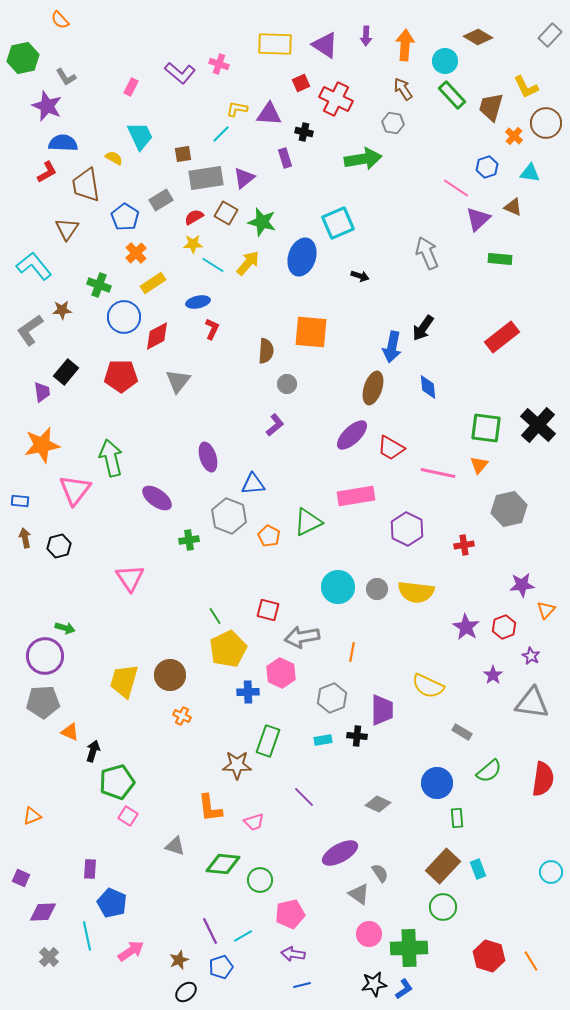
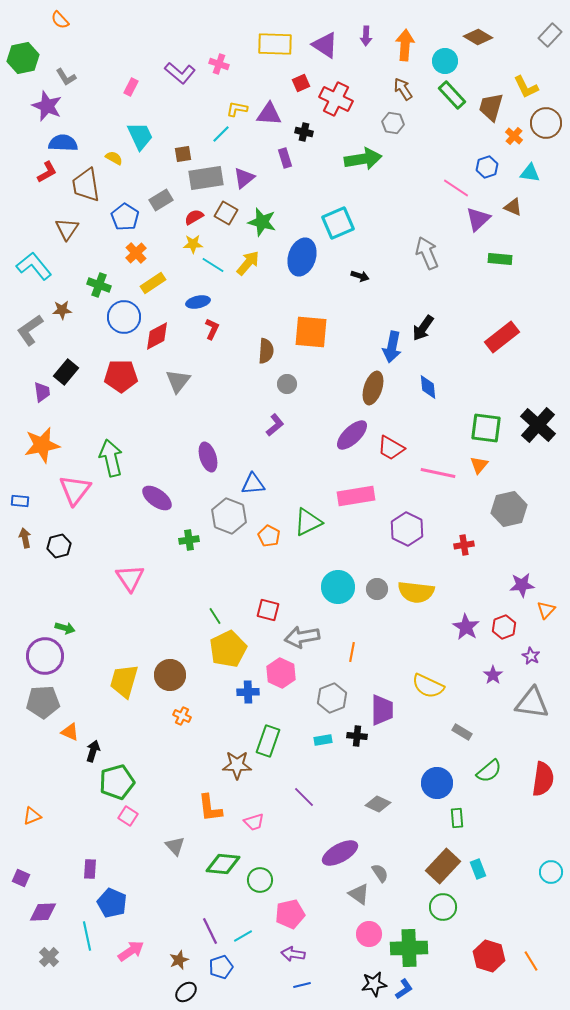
gray triangle at (175, 846): rotated 30 degrees clockwise
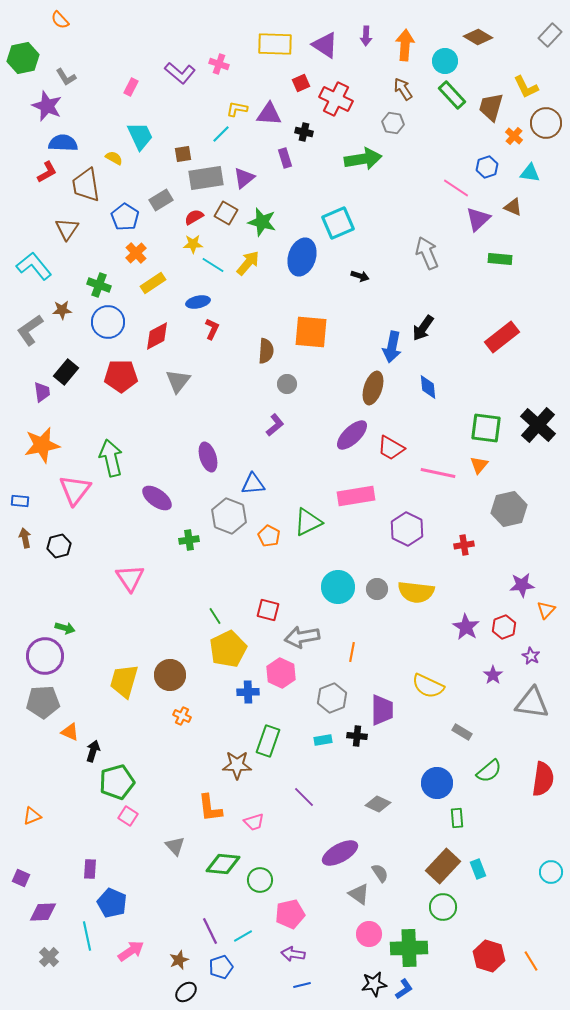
blue circle at (124, 317): moved 16 px left, 5 px down
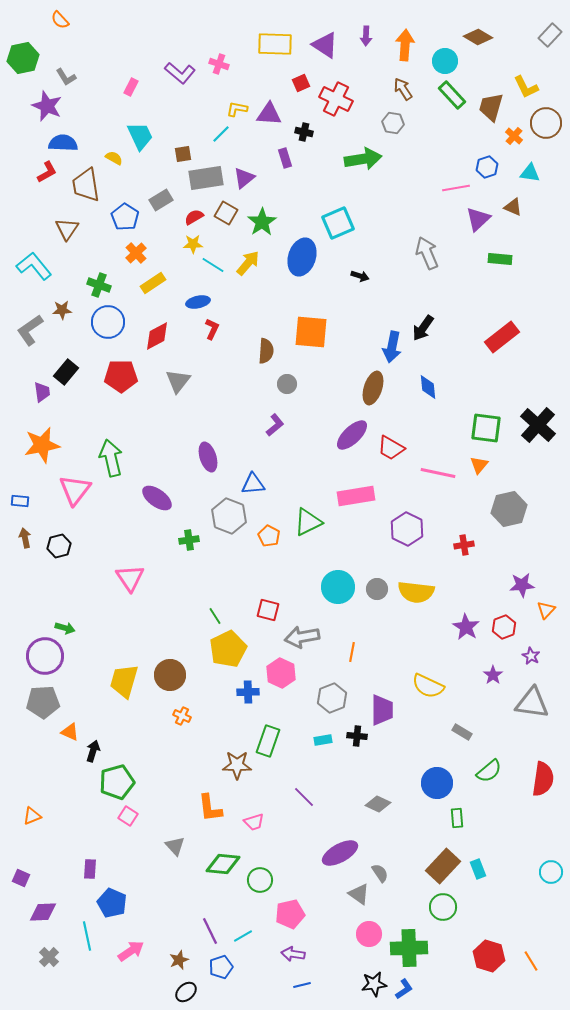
pink line at (456, 188): rotated 44 degrees counterclockwise
green star at (262, 222): rotated 24 degrees clockwise
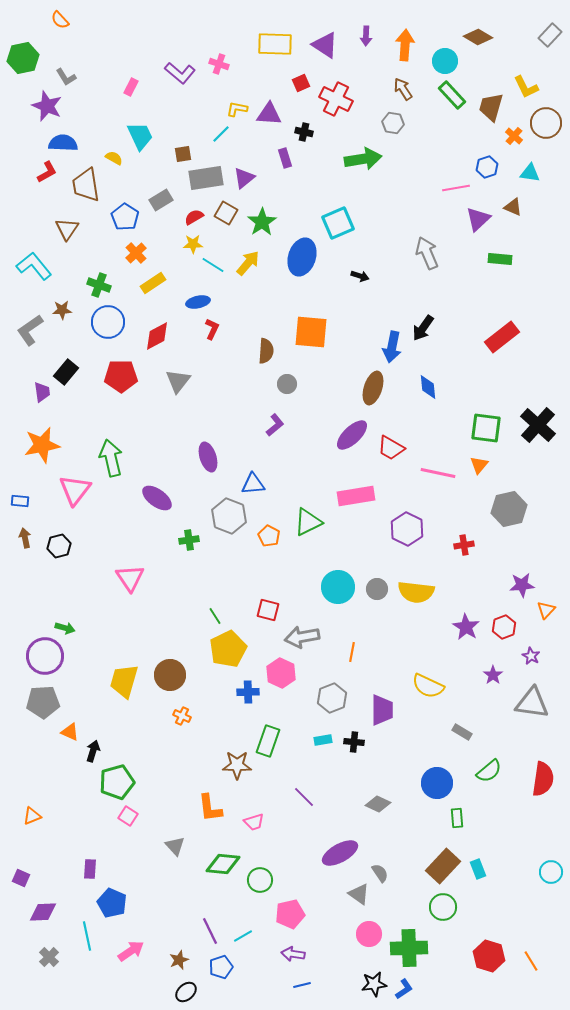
black cross at (357, 736): moved 3 px left, 6 px down
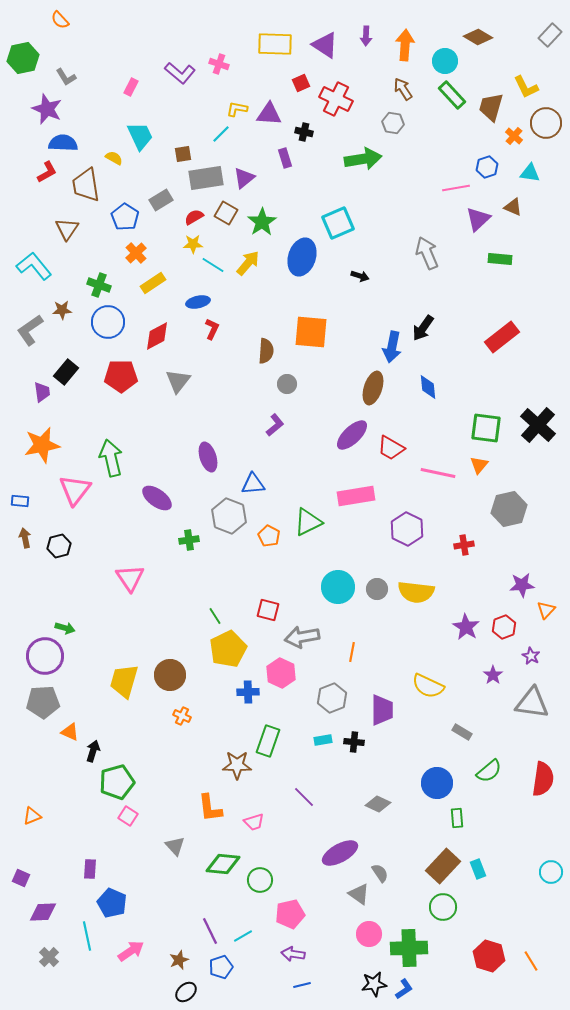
purple star at (47, 106): moved 3 px down
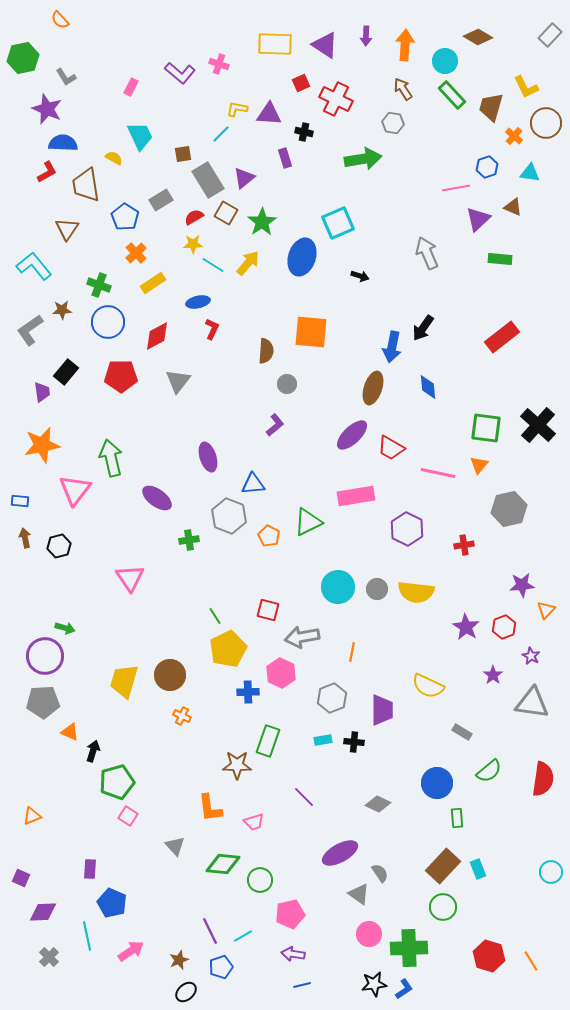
gray rectangle at (206, 178): moved 2 px right, 2 px down; rotated 68 degrees clockwise
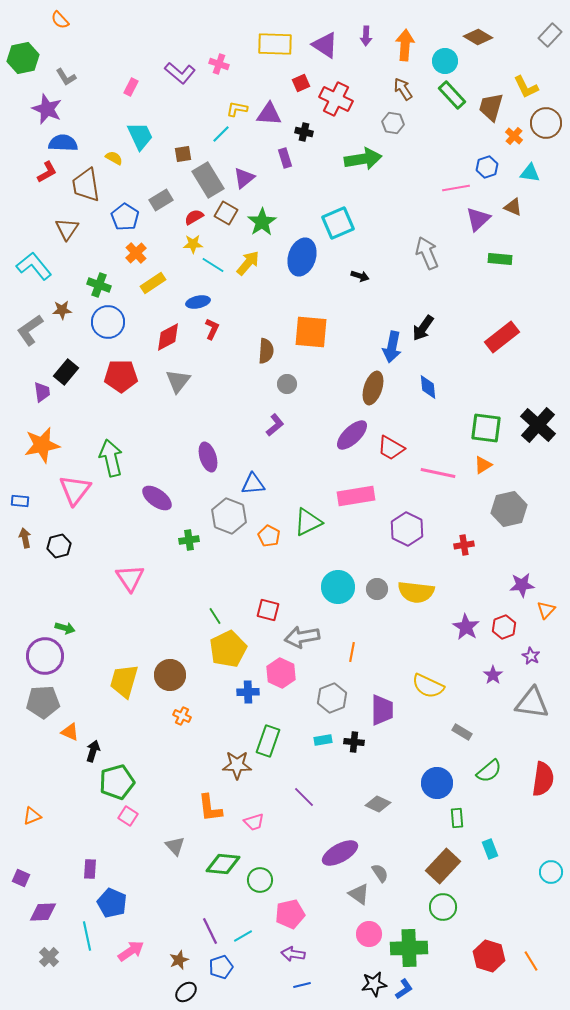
red diamond at (157, 336): moved 11 px right, 1 px down
orange triangle at (479, 465): moved 4 px right; rotated 18 degrees clockwise
cyan rectangle at (478, 869): moved 12 px right, 20 px up
